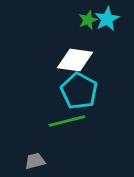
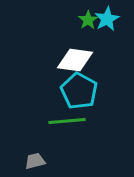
green star: rotated 12 degrees counterclockwise
green line: rotated 9 degrees clockwise
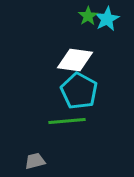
green star: moved 4 px up
